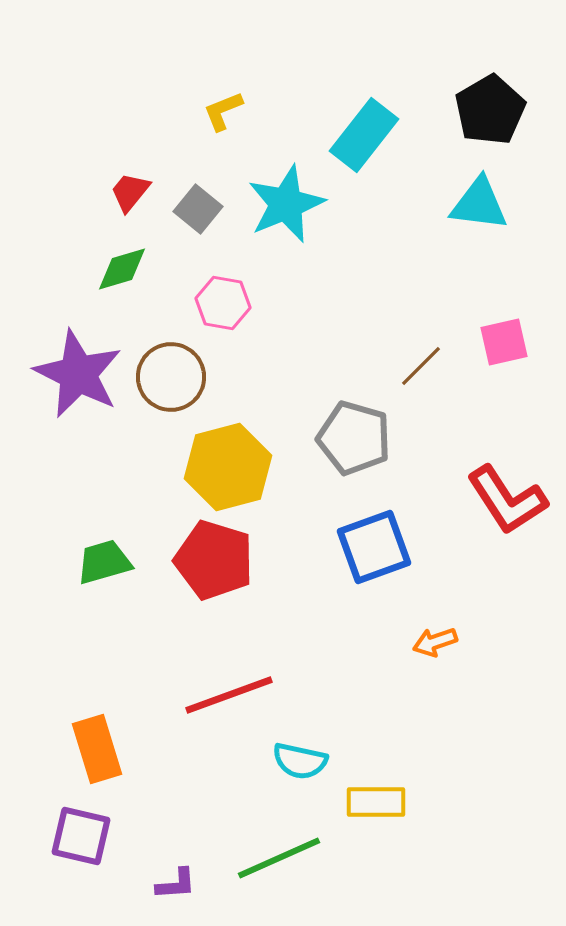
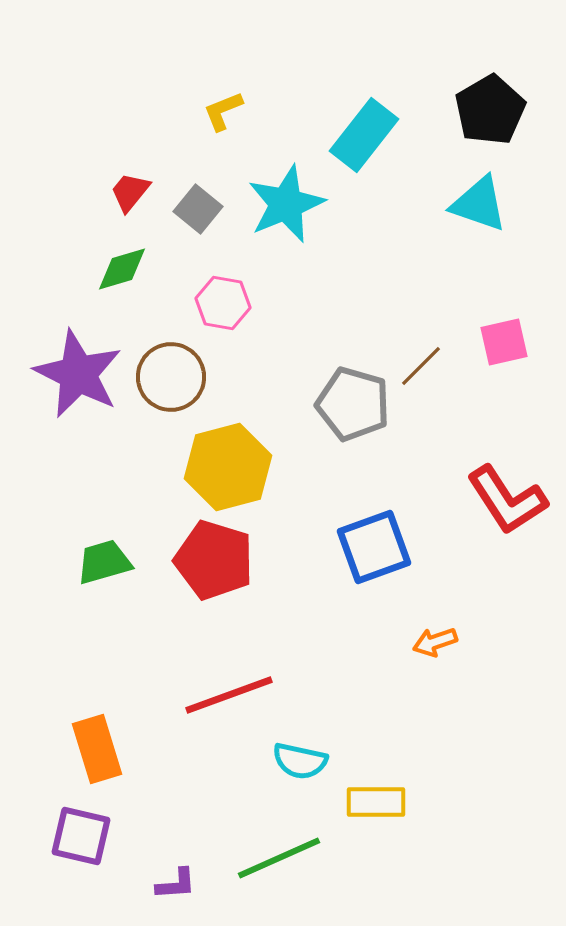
cyan triangle: rotated 12 degrees clockwise
gray pentagon: moved 1 px left, 34 px up
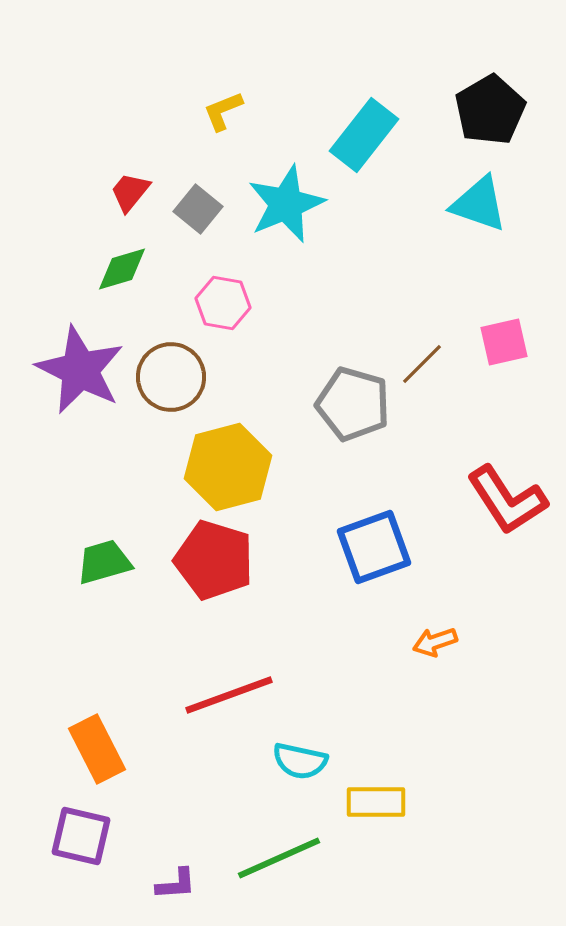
brown line: moved 1 px right, 2 px up
purple star: moved 2 px right, 4 px up
orange rectangle: rotated 10 degrees counterclockwise
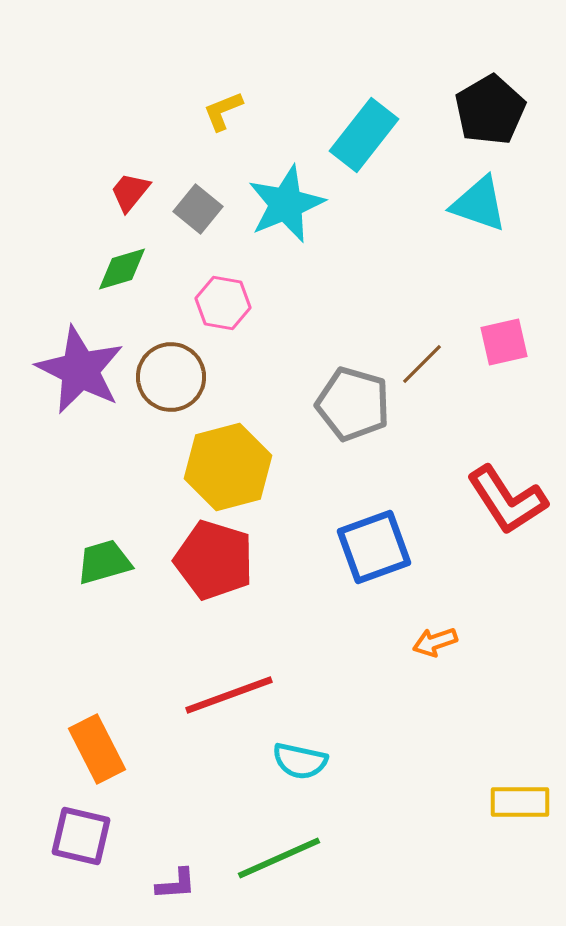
yellow rectangle: moved 144 px right
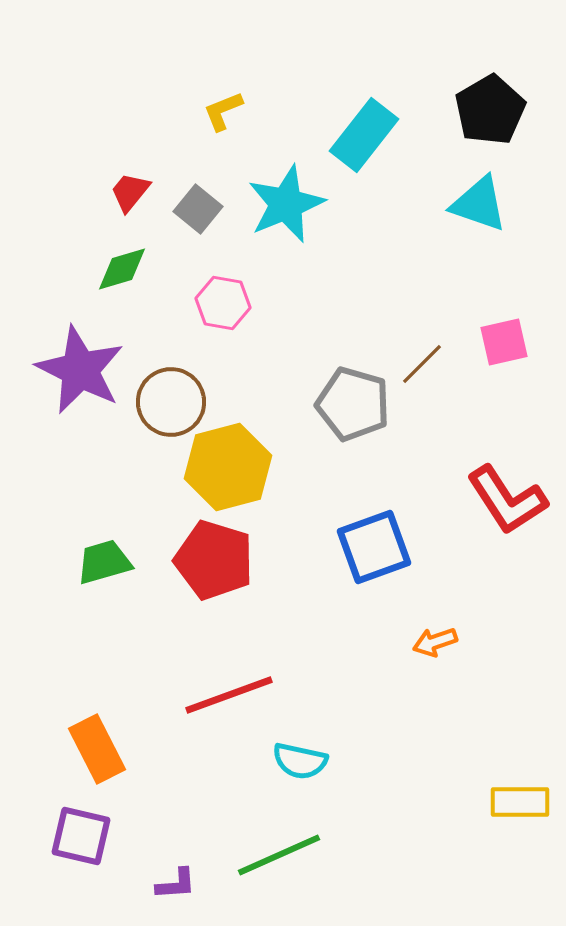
brown circle: moved 25 px down
green line: moved 3 px up
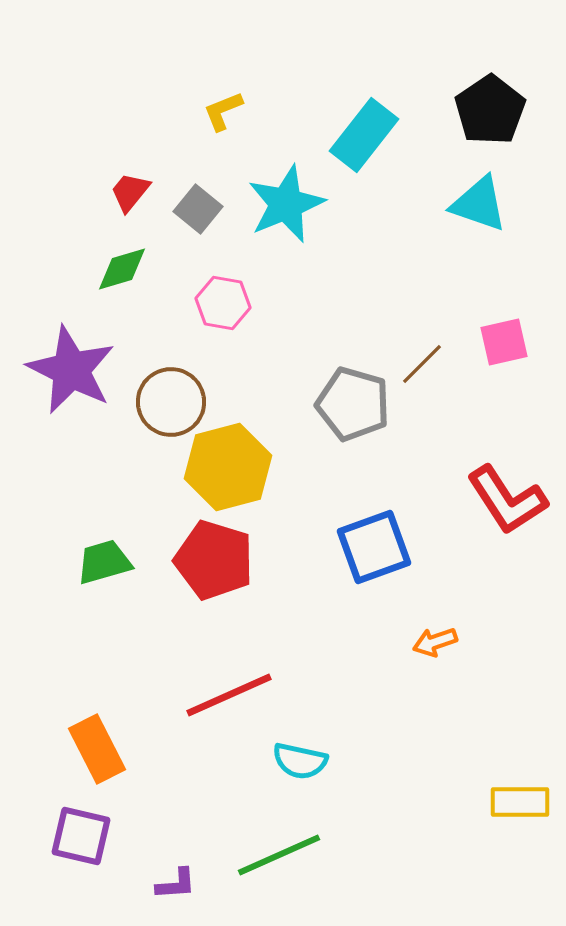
black pentagon: rotated 4 degrees counterclockwise
purple star: moved 9 px left
red line: rotated 4 degrees counterclockwise
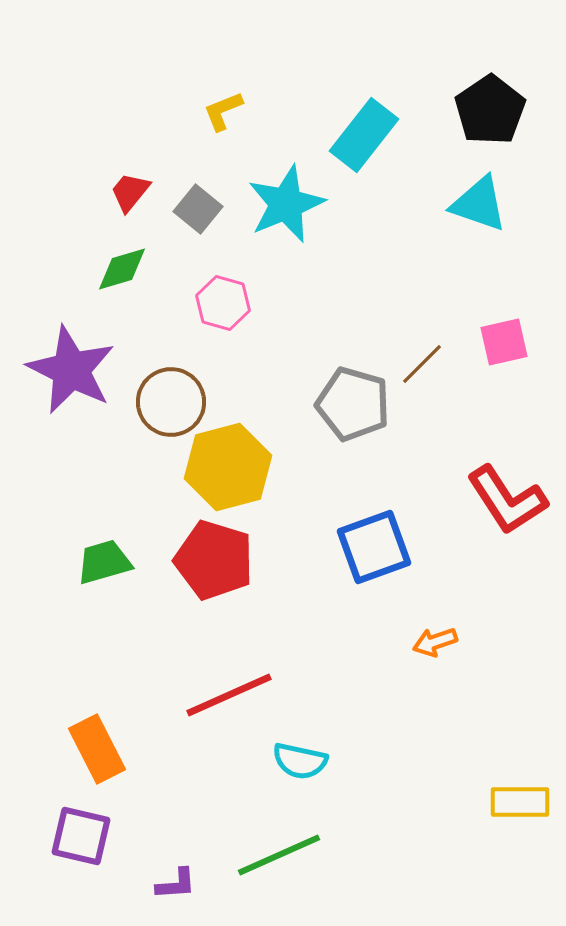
pink hexagon: rotated 6 degrees clockwise
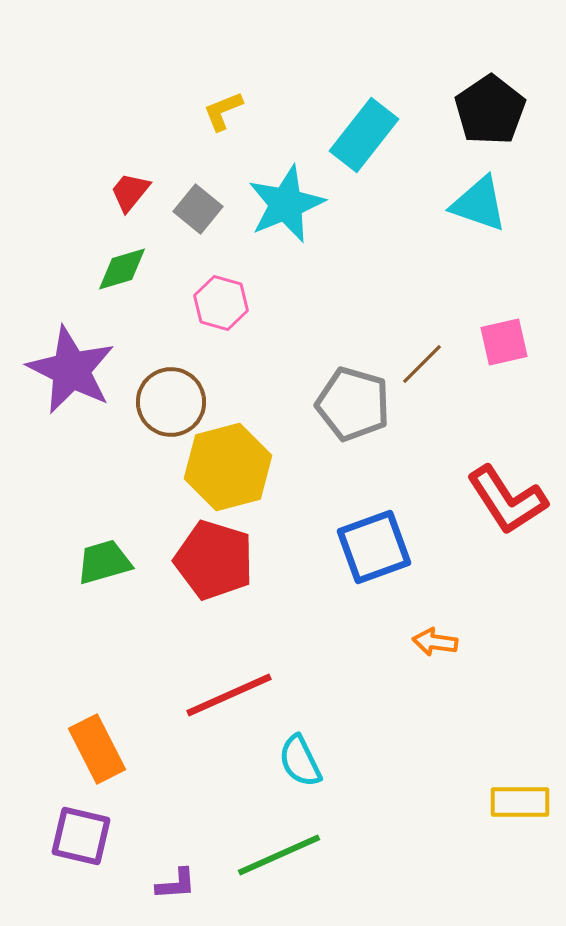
pink hexagon: moved 2 px left
orange arrow: rotated 27 degrees clockwise
cyan semicircle: rotated 52 degrees clockwise
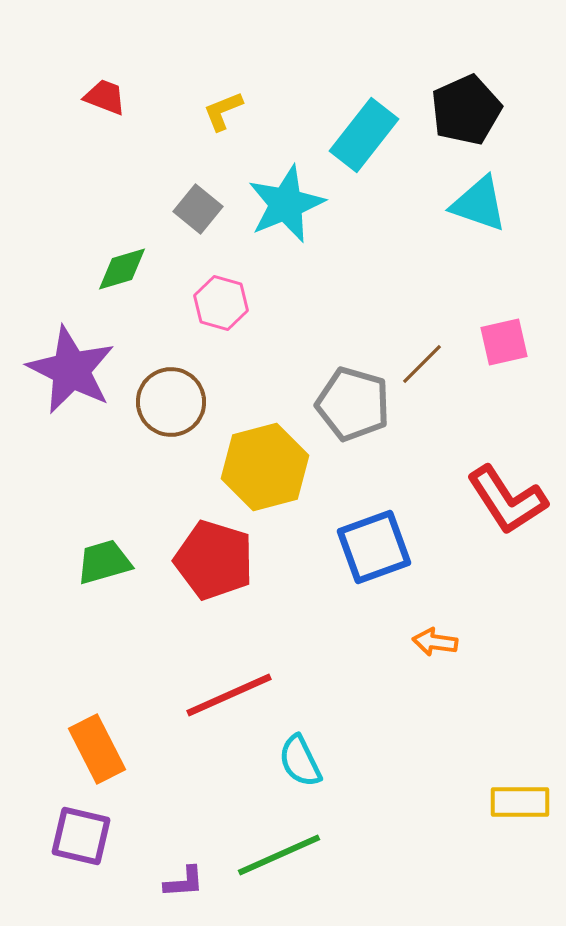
black pentagon: moved 24 px left; rotated 10 degrees clockwise
red trapezoid: moved 25 px left, 95 px up; rotated 72 degrees clockwise
yellow hexagon: moved 37 px right
purple L-shape: moved 8 px right, 2 px up
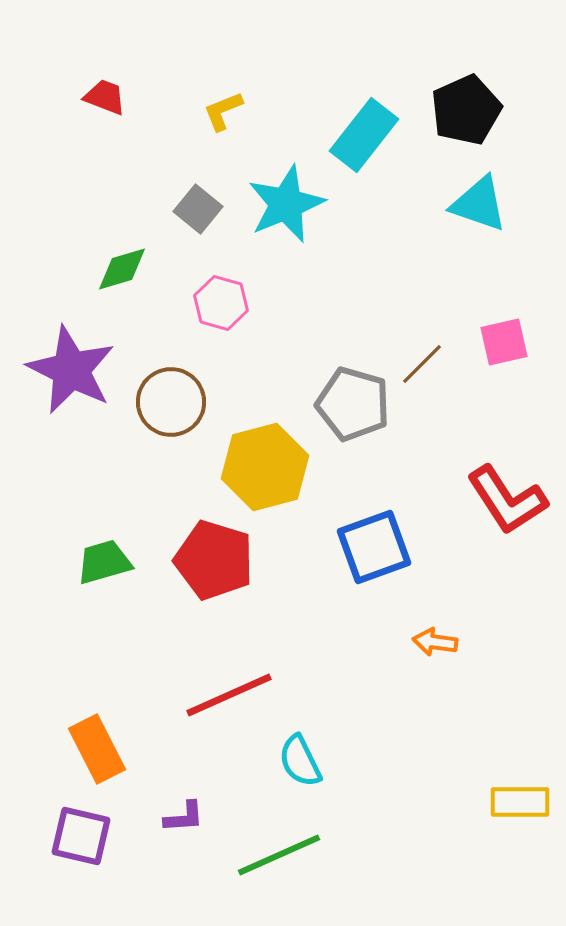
purple L-shape: moved 65 px up
